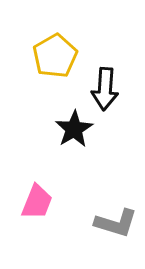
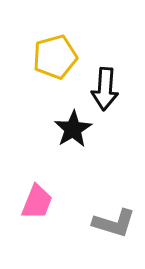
yellow pentagon: moved 1 px down; rotated 15 degrees clockwise
black star: moved 1 px left
gray L-shape: moved 2 px left
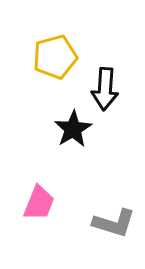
pink trapezoid: moved 2 px right, 1 px down
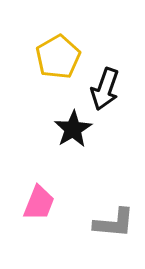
yellow pentagon: moved 3 px right; rotated 15 degrees counterclockwise
black arrow: rotated 15 degrees clockwise
gray L-shape: rotated 12 degrees counterclockwise
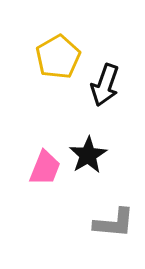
black arrow: moved 4 px up
black star: moved 15 px right, 26 px down
pink trapezoid: moved 6 px right, 35 px up
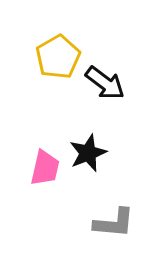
black arrow: moved 2 px up; rotated 72 degrees counterclockwise
black star: moved 2 px up; rotated 9 degrees clockwise
pink trapezoid: rotated 9 degrees counterclockwise
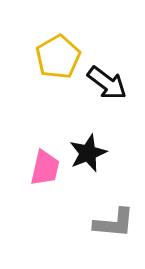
black arrow: moved 2 px right
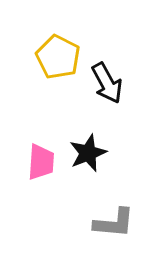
yellow pentagon: rotated 15 degrees counterclockwise
black arrow: rotated 24 degrees clockwise
pink trapezoid: moved 4 px left, 6 px up; rotated 9 degrees counterclockwise
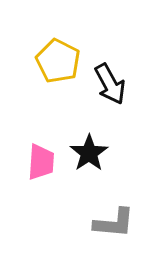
yellow pentagon: moved 4 px down
black arrow: moved 3 px right, 1 px down
black star: moved 1 px right; rotated 12 degrees counterclockwise
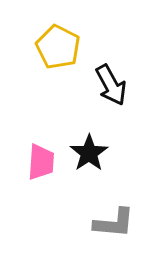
yellow pentagon: moved 14 px up
black arrow: moved 1 px right, 1 px down
